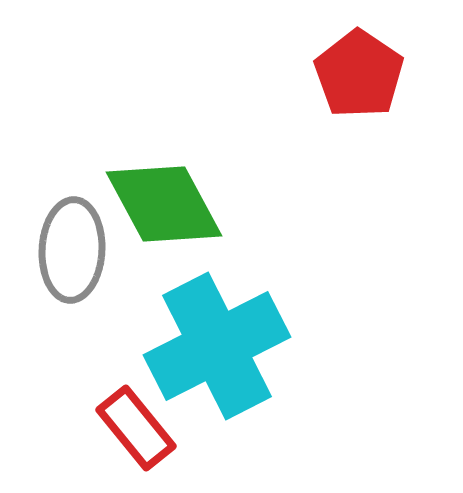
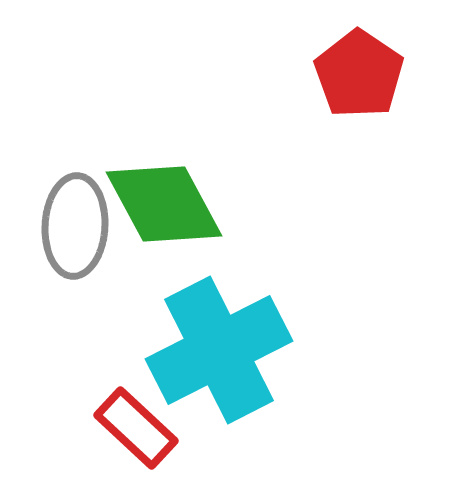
gray ellipse: moved 3 px right, 24 px up
cyan cross: moved 2 px right, 4 px down
red rectangle: rotated 8 degrees counterclockwise
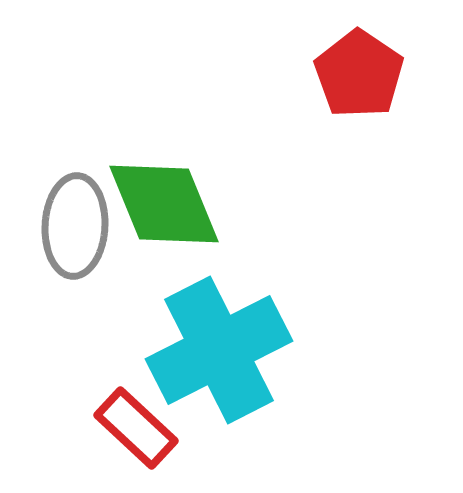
green diamond: rotated 6 degrees clockwise
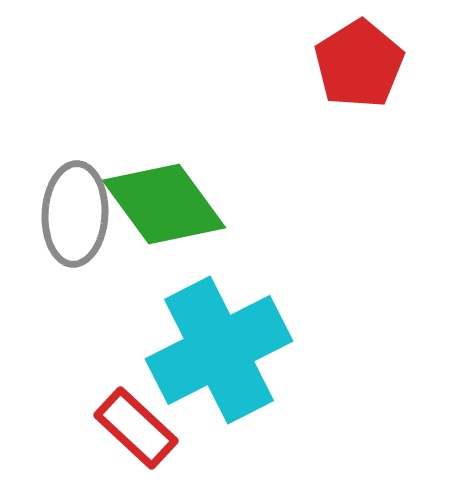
red pentagon: moved 10 px up; rotated 6 degrees clockwise
green diamond: rotated 14 degrees counterclockwise
gray ellipse: moved 12 px up
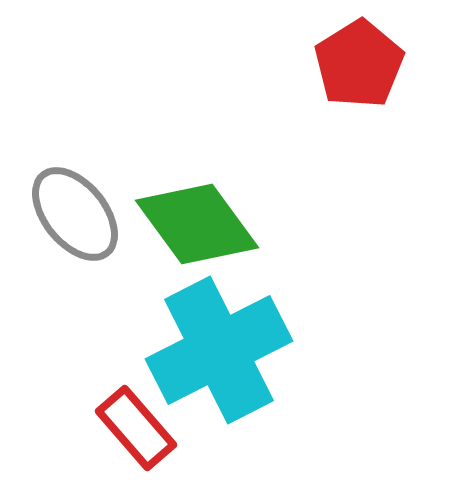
green diamond: moved 33 px right, 20 px down
gray ellipse: rotated 42 degrees counterclockwise
red rectangle: rotated 6 degrees clockwise
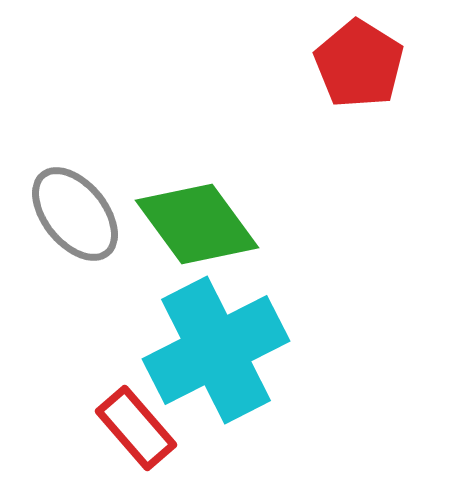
red pentagon: rotated 8 degrees counterclockwise
cyan cross: moved 3 px left
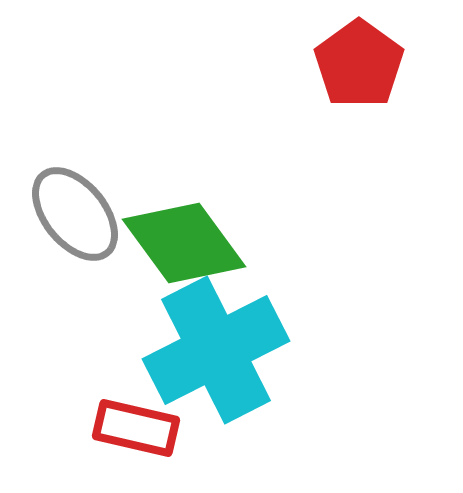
red pentagon: rotated 4 degrees clockwise
green diamond: moved 13 px left, 19 px down
red rectangle: rotated 36 degrees counterclockwise
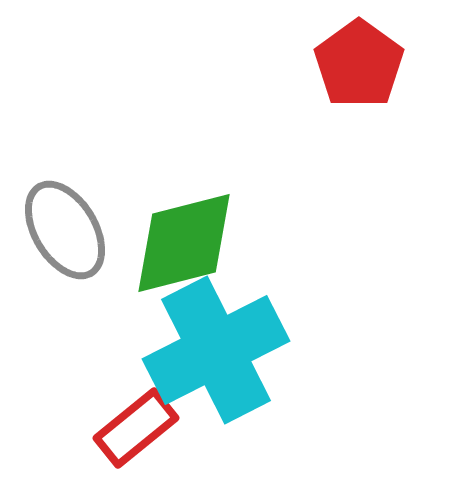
gray ellipse: moved 10 px left, 16 px down; rotated 8 degrees clockwise
green diamond: rotated 68 degrees counterclockwise
red rectangle: rotated 52 degrees counterclockwise
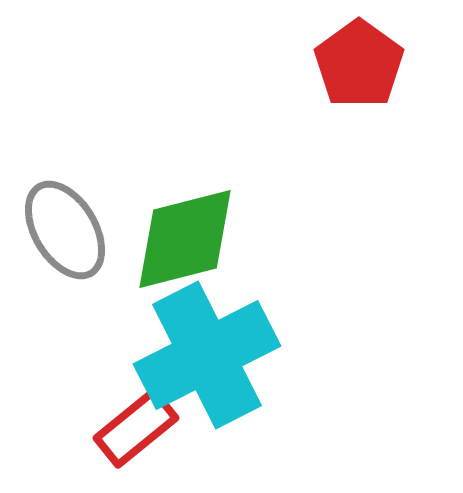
green diamond: moved 1 px right, 4 px up
cyan cross: moved 9 px left, 5 px down
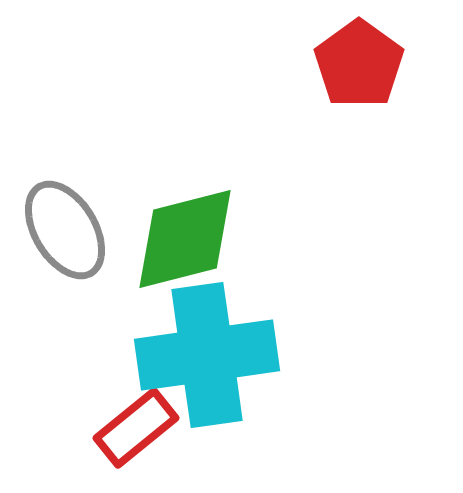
cyan cross: rotated 19 degrees clockwise
